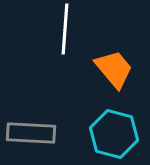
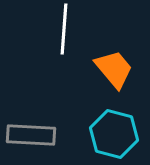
white line: moved 1 px left
gray rectangle: moved 2 px down
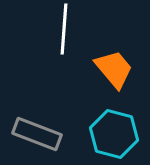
gray rectangle: moved 6 px right, 1 px up; rotated 18 degrees clockwise
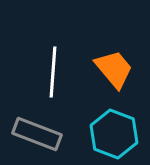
white line: moved 11 px left, 43 px down
cyan hexagon: rotated 6 degrees clockwise
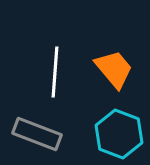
white line: moved 2 px right
cyan hexagon: moved 5 px right
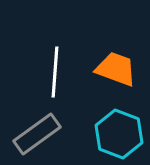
orange trapezoid: moved 2 px right; rotated 30 degrees counterclockwise
gray rectangle: rotated 57 degrees counterclockwise
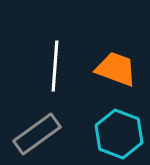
white line: moved 6 px up
